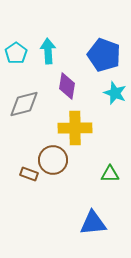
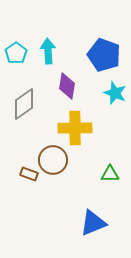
gray diamond: rotated 20 degrees counterclockwise
blue triangle: rotated 16 degrees counterclockwise
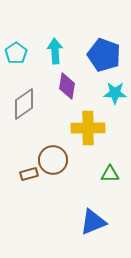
cyan arrow: moved 7 px right
cyan star: rotated 20 degrees counterclockwise
yellow cross: moved 13 px right
brown rectangle: rotated 36 degrees counterclockwise
blue triangle: moved 1 px up
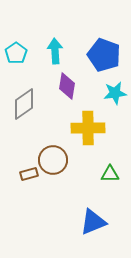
cyan star: rotated 10 degrees counterclockwise
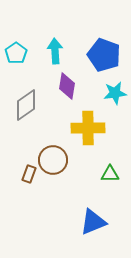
gray diamond: moved 2 px right, 1 px down
brown rectangle: rotated 54 degrees counterclockwise
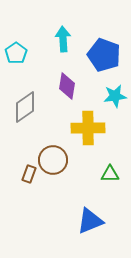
cyan arrow: moved 8 px right, 12 px up
cyan star: moved 3 px down
gray diamond: moved 1 px left, 2 px down
blue triangle: moved 3 px left, 1 px up
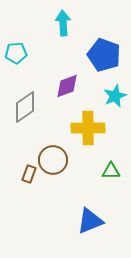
cyan arrow: moved 16 px up
cyan pentagon: rotated 30 degrees clockwise
purple diamond: rotated 60 degrees clockwise
cyan star: rotated 15 degrees counterclockwise
green triangle: moved 1 px right, 3 px up
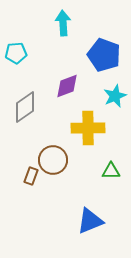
brown rectangle: moved 2 px right, 2 px down
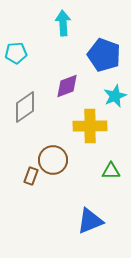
yellow cross: moved 2 px right, 2 px up
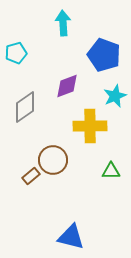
cyan pentagon: rotated 10 degrees counterclockwise
brown rectangle: rotated 30 degrees clockwise
blue triangle: moved 19 px left, 16 px down; rotated 36 degrees clockwise
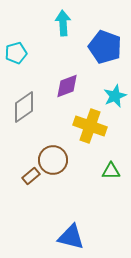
blue pentagon: moved 1 px right, 8 px up
gray diamond: moved 1 px left
yellow cross: rotated 20 degrees clockwise
